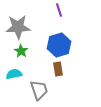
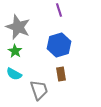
gray star: rotated 25 degrees clockwise
green star: moved 6 px left
brown rectangle: moved 3 px right, 5 px down
cyan semicircle: rotated 140 degrees counterclockwise
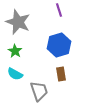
gray star: moved 5 px up
cyan semicircle: moved 1 px right
gray trapezoid: moved 1 px down
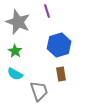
purple line: moved 12 px left, 1 px down
